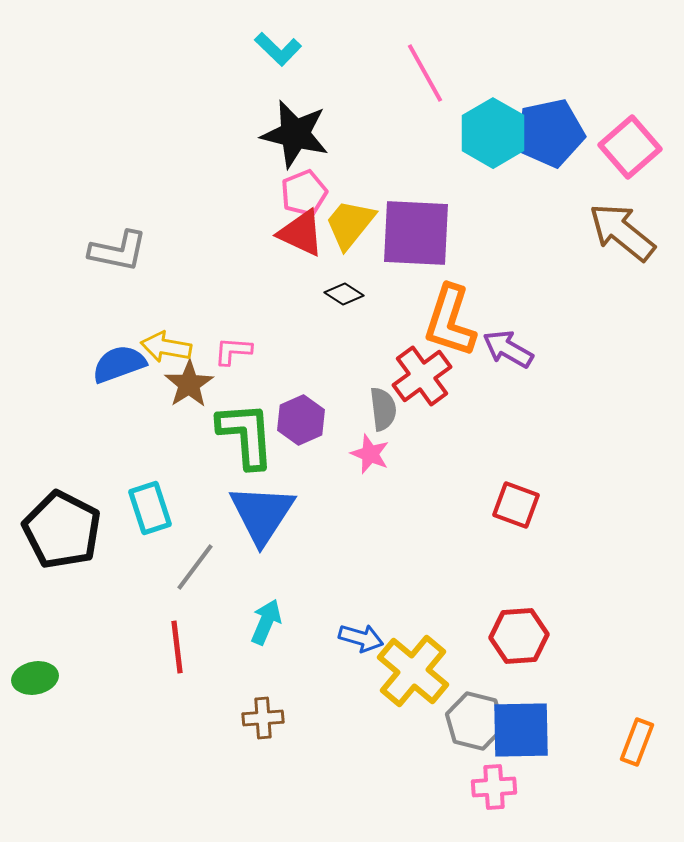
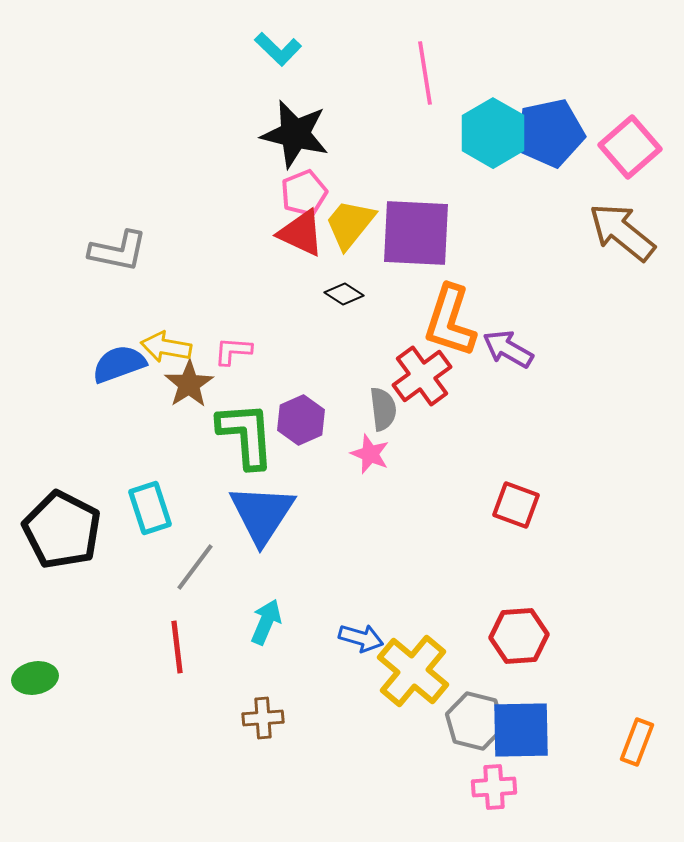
pink line: rotated 20 degrees clockwise
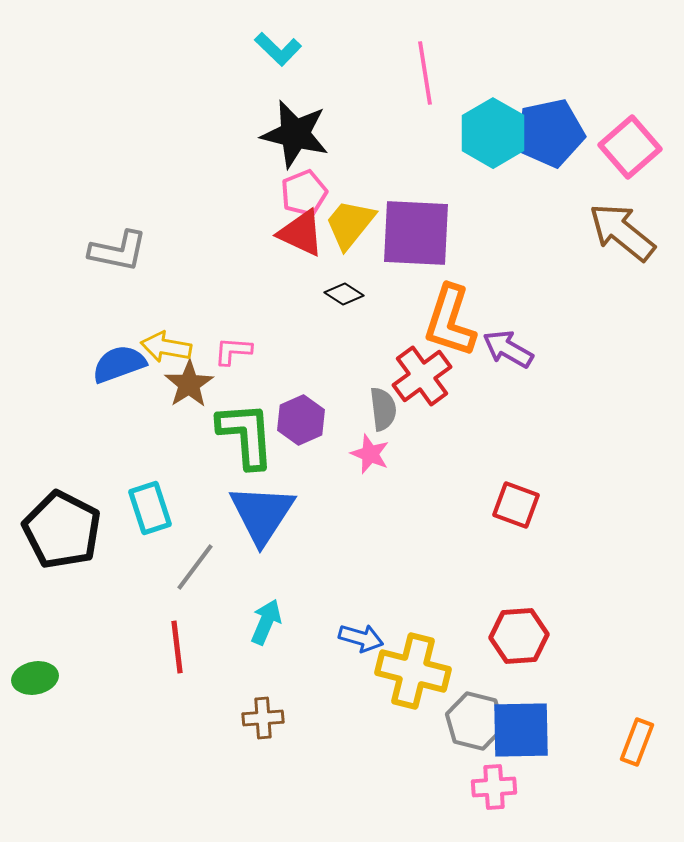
yellow cross: rotated 26 degrees counterclockwise
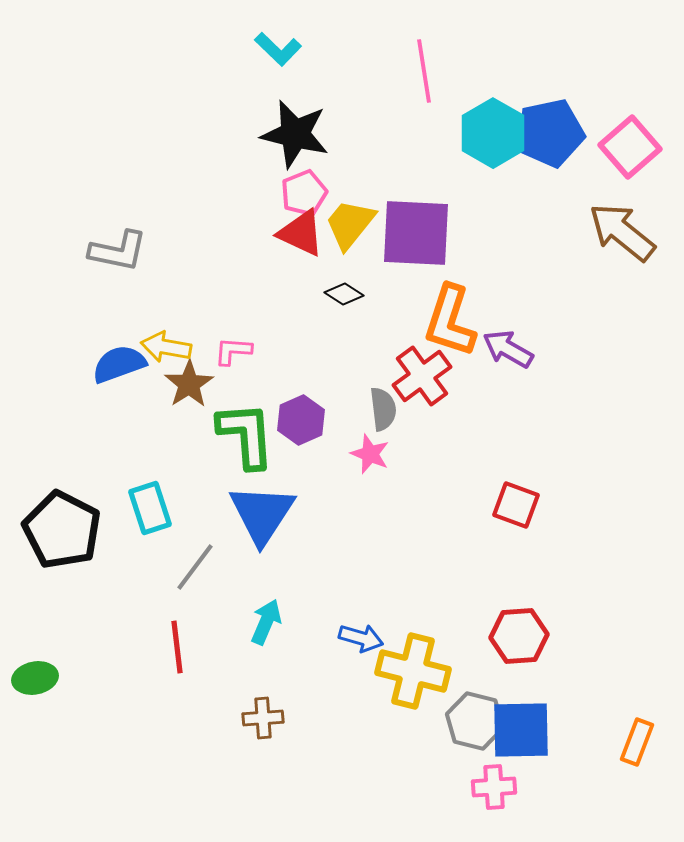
pink line: moved 1 px left, 2 px up
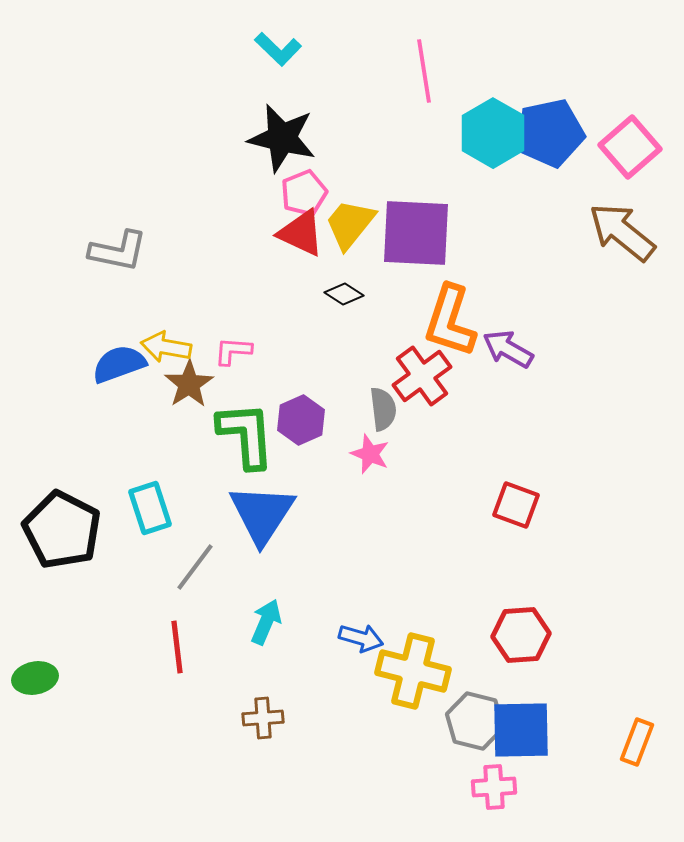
black star: moved 13 px left, 4 px down
red hexagon: moved 2 px right, 1 px up
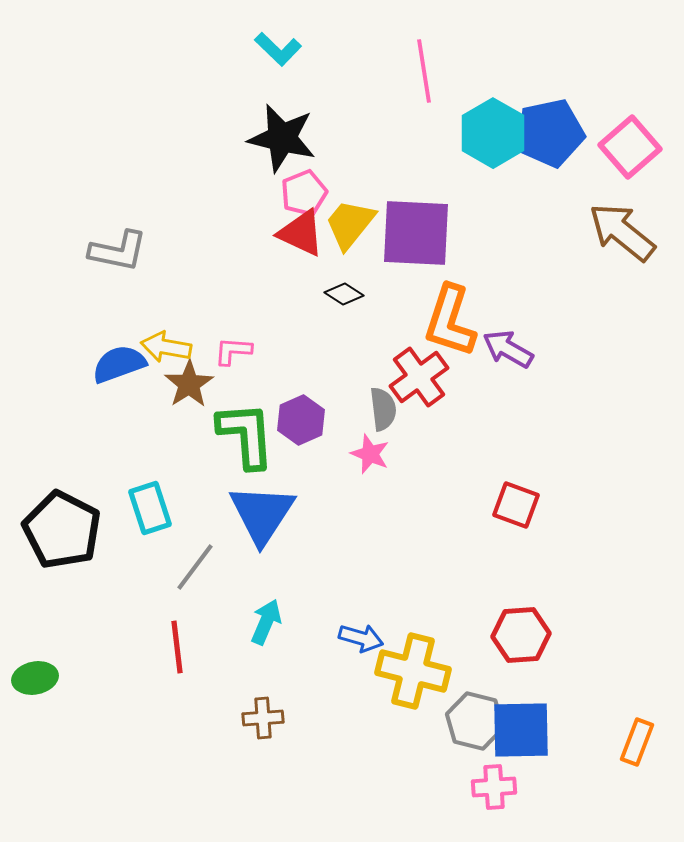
red cross: moved 3 px left, 1 px down
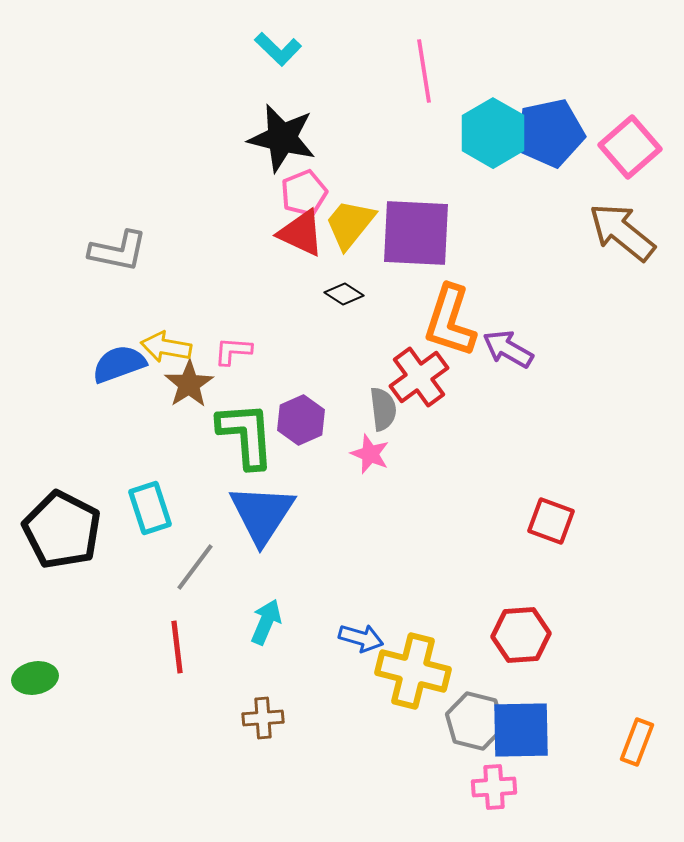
red square: moved 35 px right, 16 px down
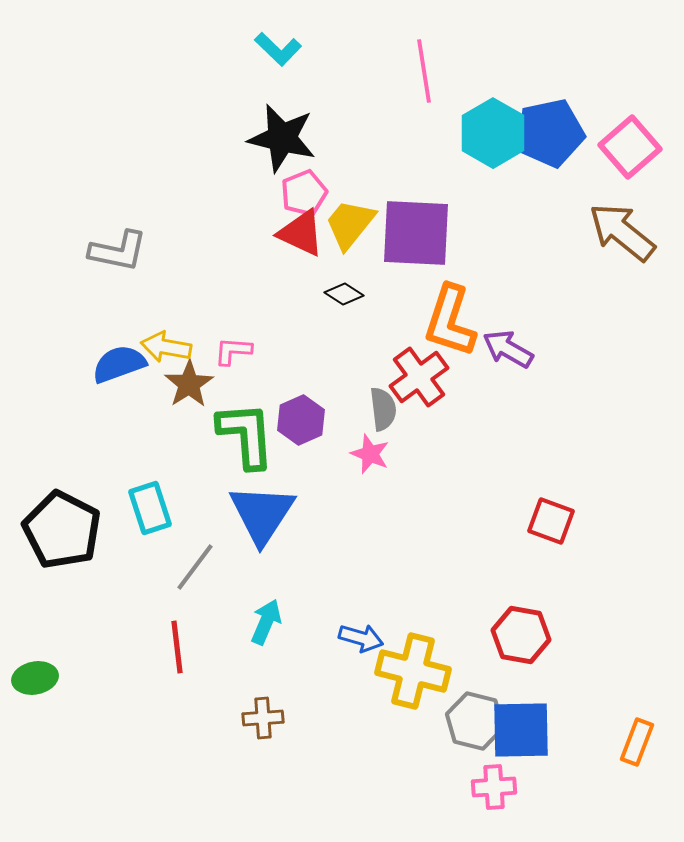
red hexagon: rotated 14 degrees clockwise
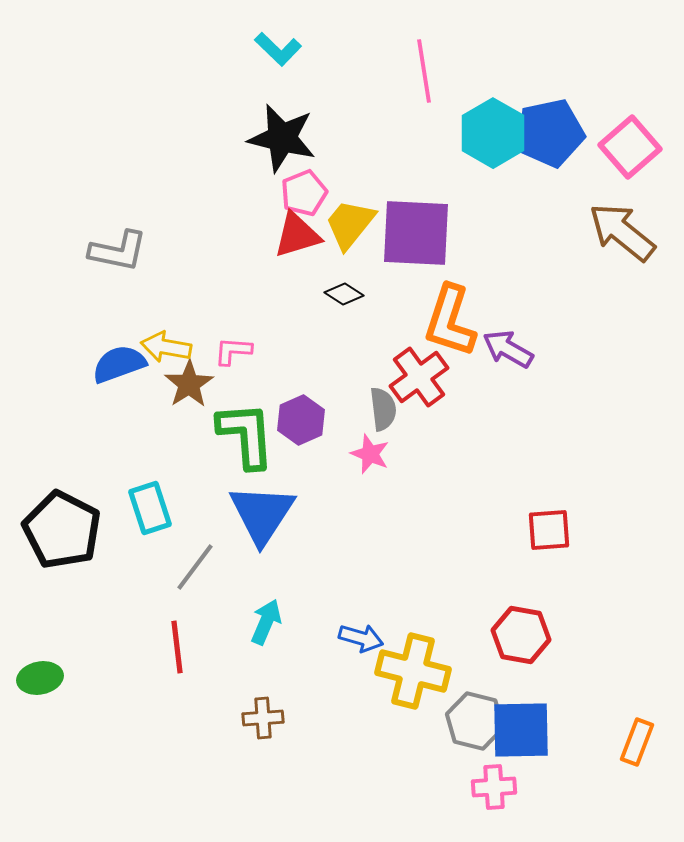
red triangle: moved 4 px left, 2 px down; rotated 42 degrees counterclockwise
red square: moved 2 px left, 9 px down; rotated 24 degrees counterclockwise
green ellipse: moved 5 px right
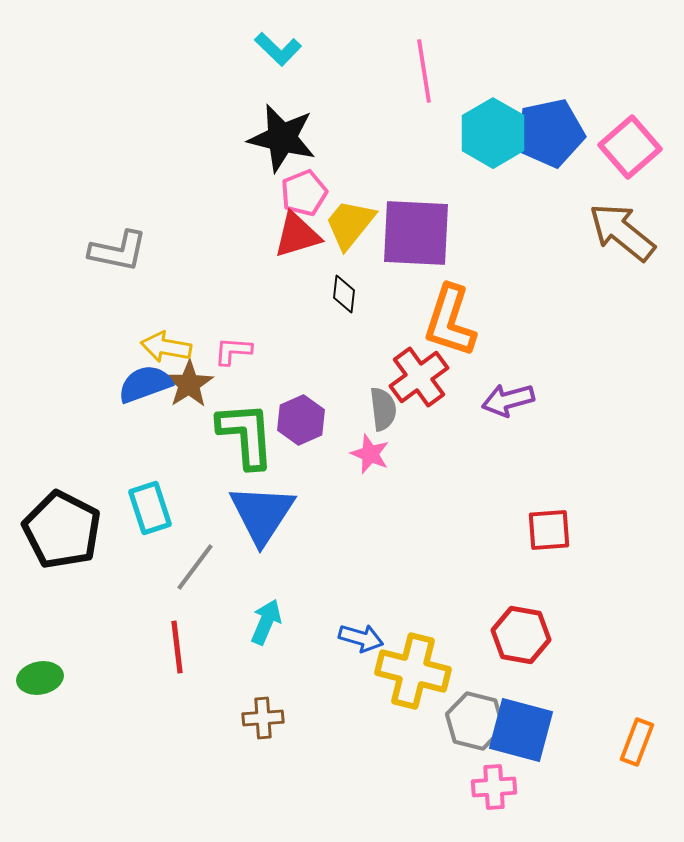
black diamond: rotated 63 degrees clockwise
purple arrow: moved 51 px down; rotated 45 degrees counterclockwise
blue semicircle: moved 26 px right, 20 px down
blue square: rotated 16 degrees clockwise
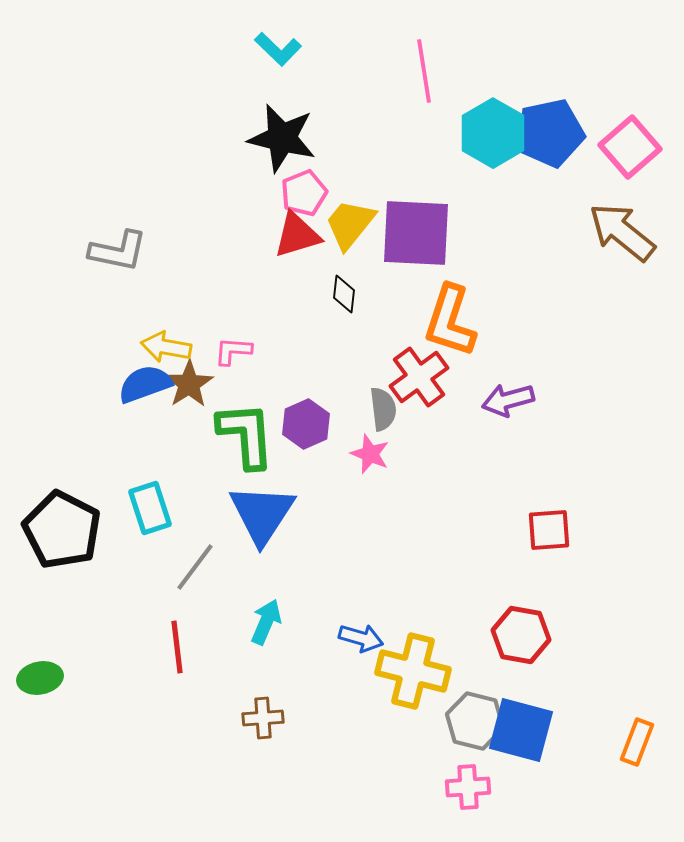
purple hexagon: moved 5 px right, 4 px down
pink cross: moved 26 px left
